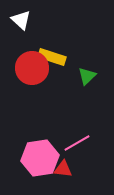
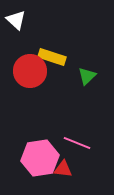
white triangle: moved 5 px left
red circle: moved 2 px left, 3 px down
pink line: rotated 52 degrees clockwise
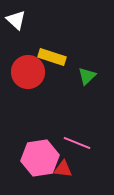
red circle: moved 2 px left, 1 px down
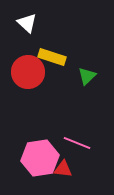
white triangle: moved 11 px right, 3 px down
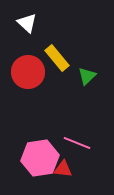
yellow rectangle: moved 5 px right, 1 px down; rotated 32 degrees clockwise
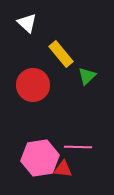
yellow rectangle: moved 4 px right, 4 px up
red circle: moved 5 px right, 13 px down
pink line: moved 1 px right, 4 px down; rotated 20 degrees counterclockwise
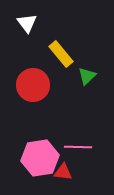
white triangle: rotated 10 degrees clockwise
red triangle: moved 3 px down
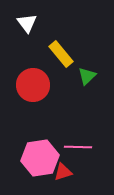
red triangle: rotated 24 degrees counterclockwise
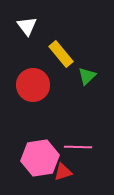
white triangle: moved 3 px down
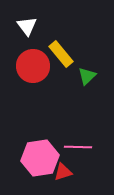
red circle: moved 19 px up
